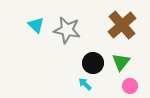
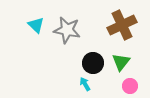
brown cross: rotated 16 degrees clockwise
cyan arrow: rotated 16 degrees clockwise
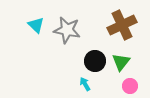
black circle: moved 2 px right, 2 px up
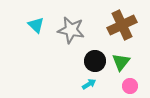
gray star: moved 4 px right
cyan arrow: moved 4 px right; rotated 88 degrees clockwise
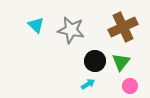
brown cross: moved 1 px right, 2 px down
cyan arrow: moved 1 px left
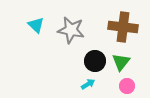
brown cross: rotated 32 degrees clockwise
pink circle: moved 3 px left
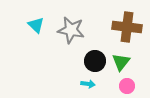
brown cross: moved 4 px right
cyan arrow: rotated 40 degrees clockwise
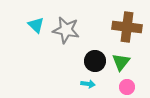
gray star: moved 5 px left
pink circle: moved 1 px down
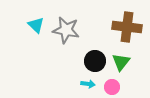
pink circle: moved 15 px left
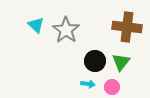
gray star: rotated 24 degrees clockwise
